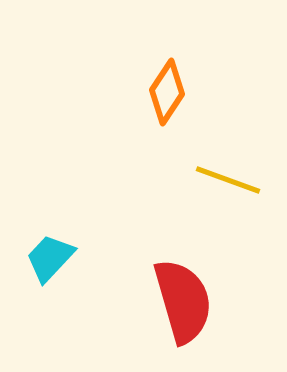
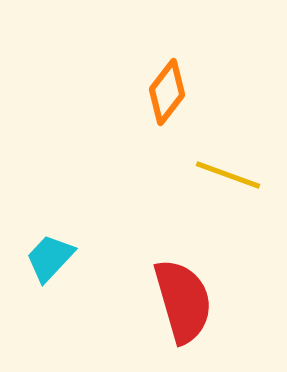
orange diamond: rotated 4 degrees clockwise
yellow line: moved 5 px up
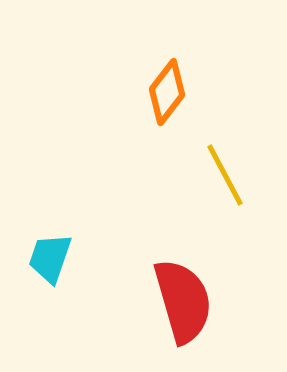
yellow line: moved 3 px left; rotated 42 degrees clockwise
cyan trapezoid: rotated 24 degrees counterclockwise
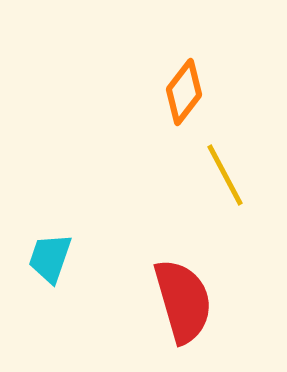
orange diamond: moved 17 px right
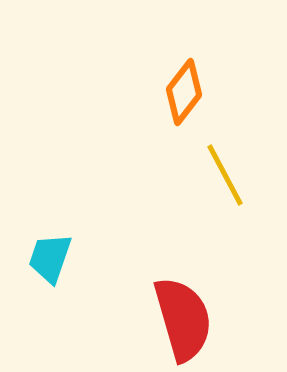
red semicircle: moved 18 px down
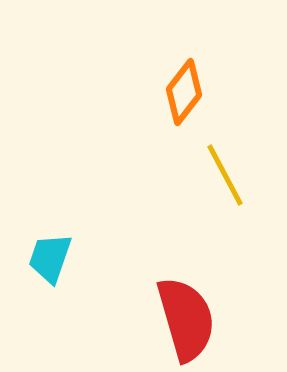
red semicircle: moved 3 px right
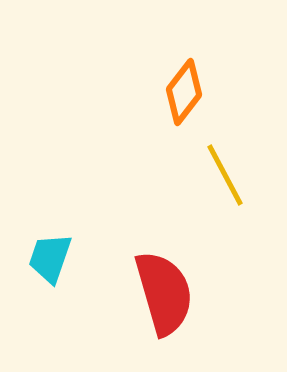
red semicircle: moved 22 px left, 26 px up
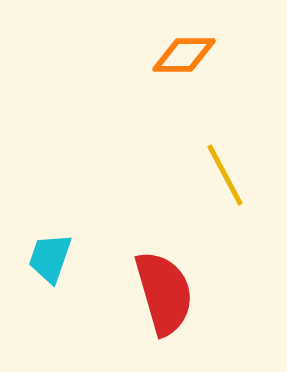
orange diamond: moved 37 px up; rotated 52 degrees clockwise
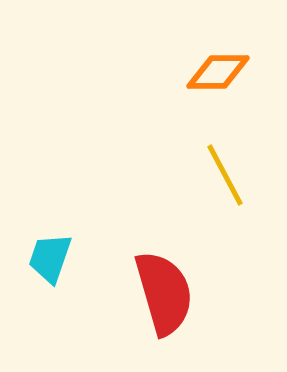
orange diamond: moved 34 px right, 17 px down
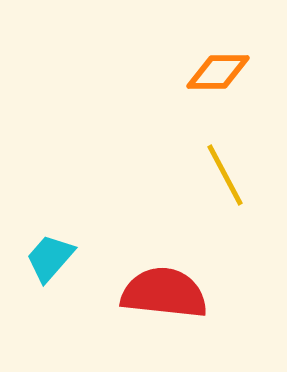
cyan trapezoid: rotated 22 degrees clockwise
red semicircle: rotated 68 degrees counterclockwise
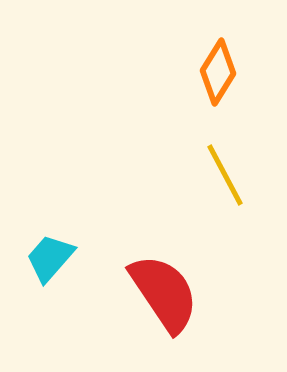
orange diamond: rotated 58 degrees counterclockwise
red semicircle: rotated 50 degrees clockwise
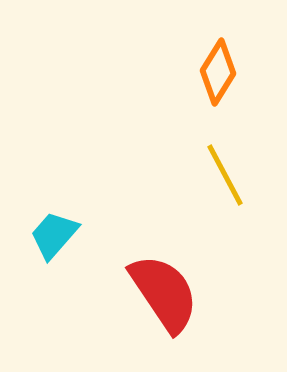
cyan trapezoid: moved 4 px right, 23 px up
